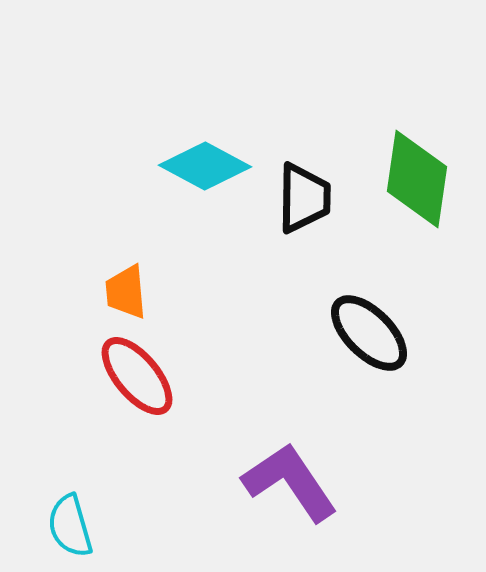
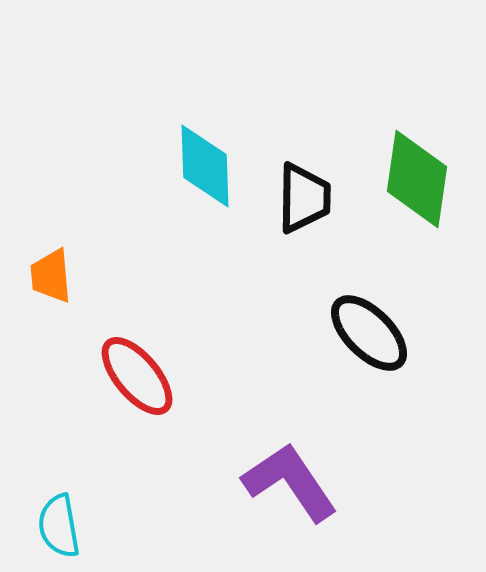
cyan diamond: rotated 60 degrees clockwise
orange trapezoid: moved 75 px left, 16 px up
cyan semicircle: moved 11 px left; rotated 6 degrees clockwise
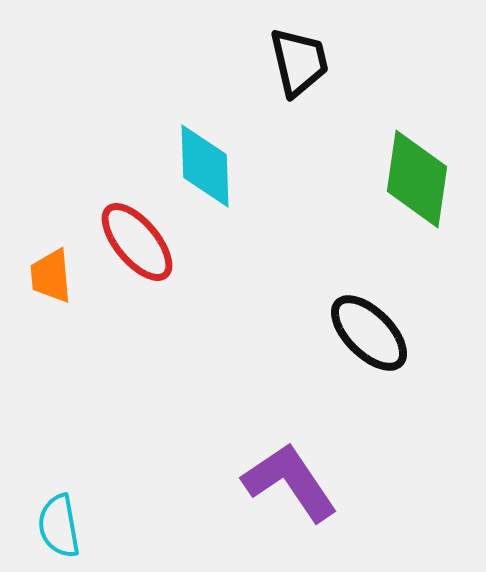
black trapezoid: moved 5 px left, 136 px up; rotated 14 degrees counterclockwise
red ellipse: moved 134 px up
